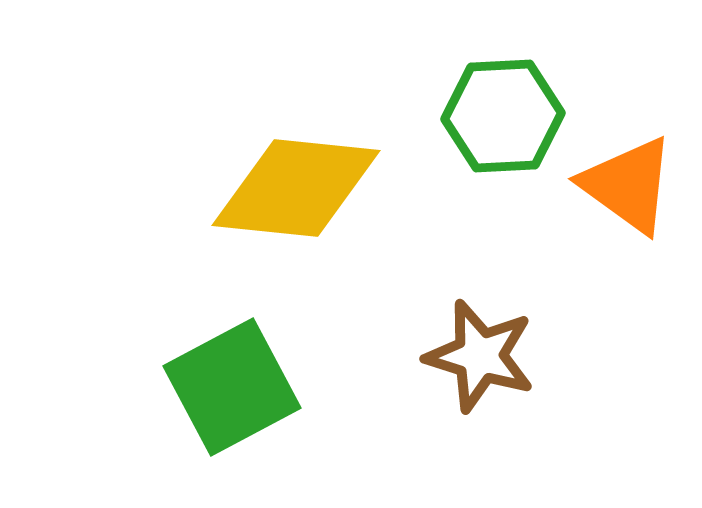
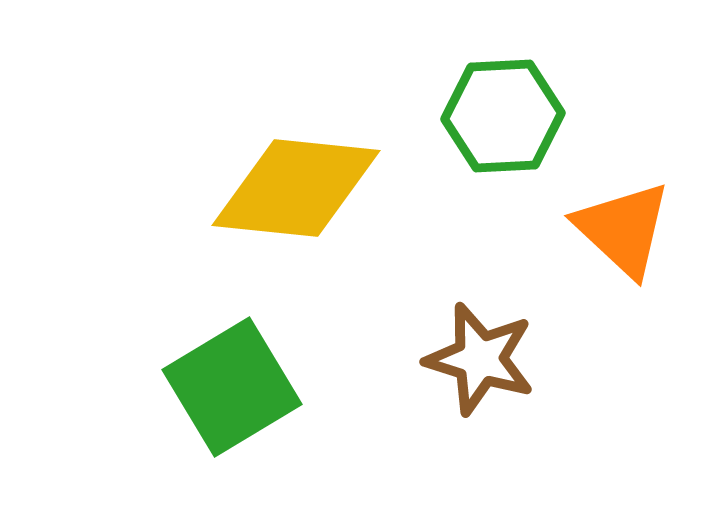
orange triangle: moved 5 px left, 44 px down; rotated 7 degrees clockwise
brown star: moved 3 px down
green square: rotated 3 degrees counterclockwise
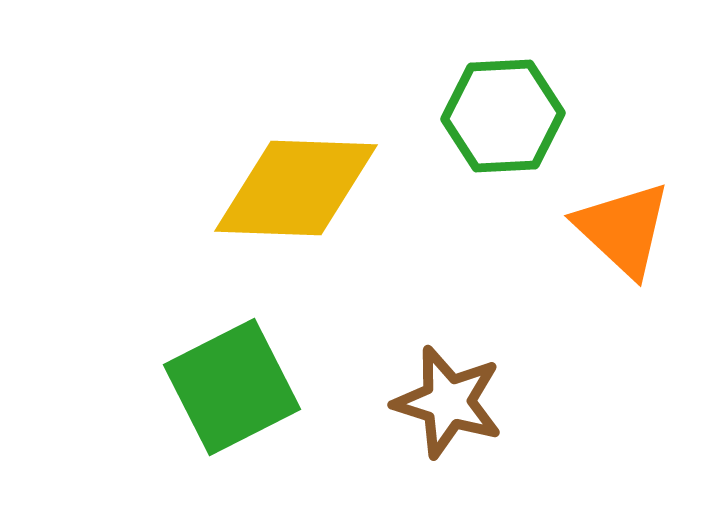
yellow diamond: rotated 4 degrees counterclockwise
brown star: moved 32 px left, 43 px down
green square: rotated 4 degrees clockwise
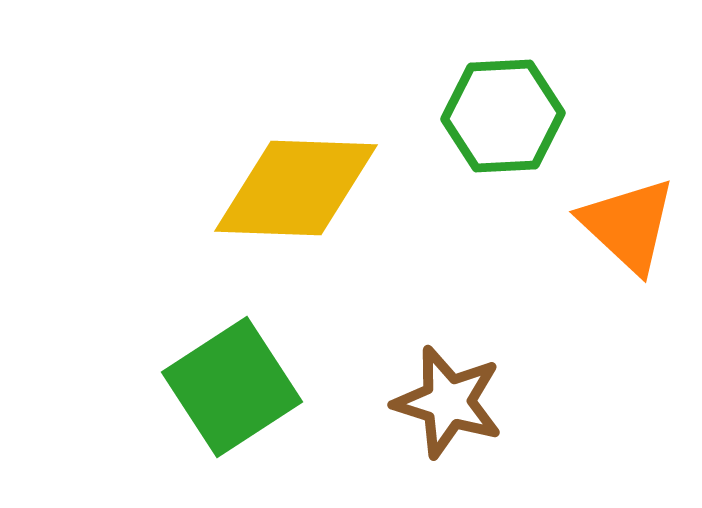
orange triangle: moved 5 px right, 4 px up
green square: rotated 6 degrees counterclockwise
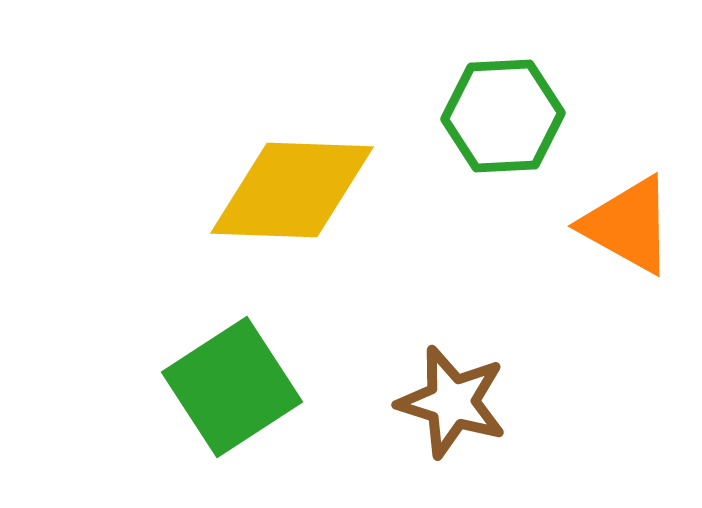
yellow diamond: moved 4 px left, 2 px down
orange triangle: rotated 14 degrees counterclockwise
brown star: moved 4 px right
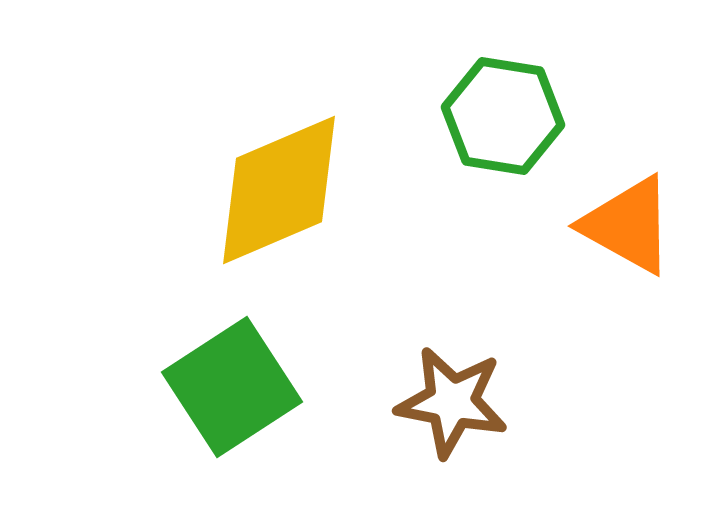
green hexagon: rotated 12 degrees clockwise
yellow diamond: moved 13 px left; rotated 25 degrees counterclockwise
brown star: rotated 6 degrees counterclockwise
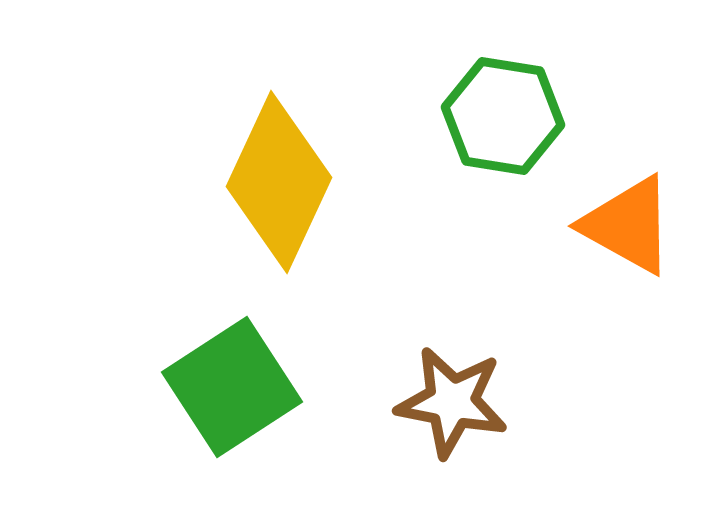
yellow diamond: moved 8 px up; rotated 42 degrees counterclockwise
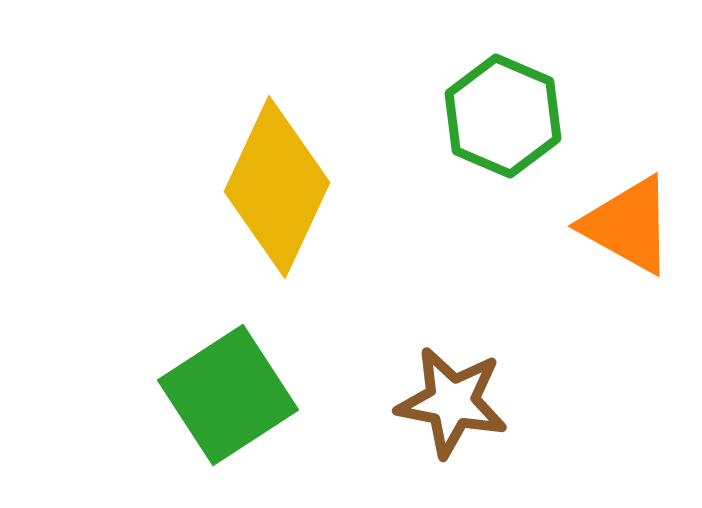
green hexagon: rotated 14 degrees clockwise
yellow diamond: moved 2 px left, 5 px down
green square: moved 4 px left, 8 px down
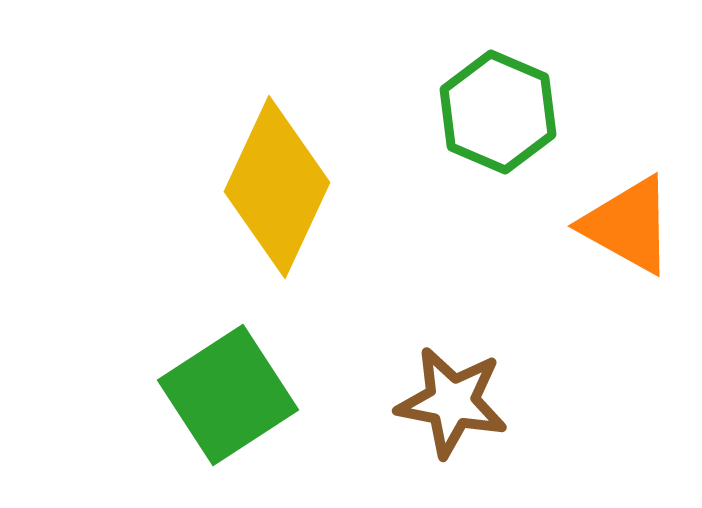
green hexagon: moved 5 px left, 4 px up
